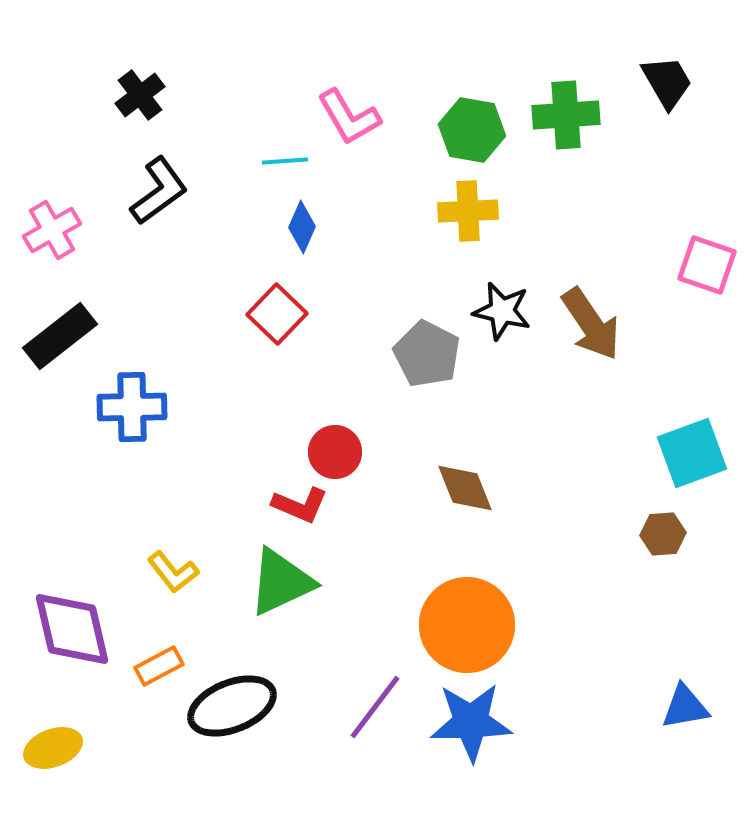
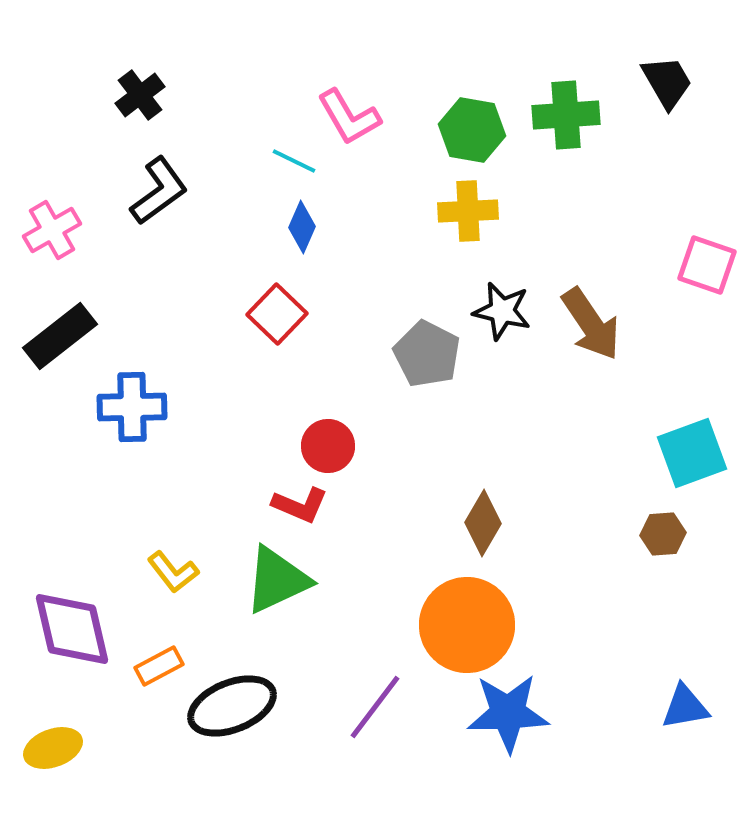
cyan line: moved 9 px right; rotated 30 degrees clockwise
red circle: moved 7 px left, 6 px up
brown diamond: moved 18 px right, 35 px down; rotated 52 degrees clockwise
green triangle: moved 4 px left, 2 px up
blue star: moved 37 px right, 9 px up
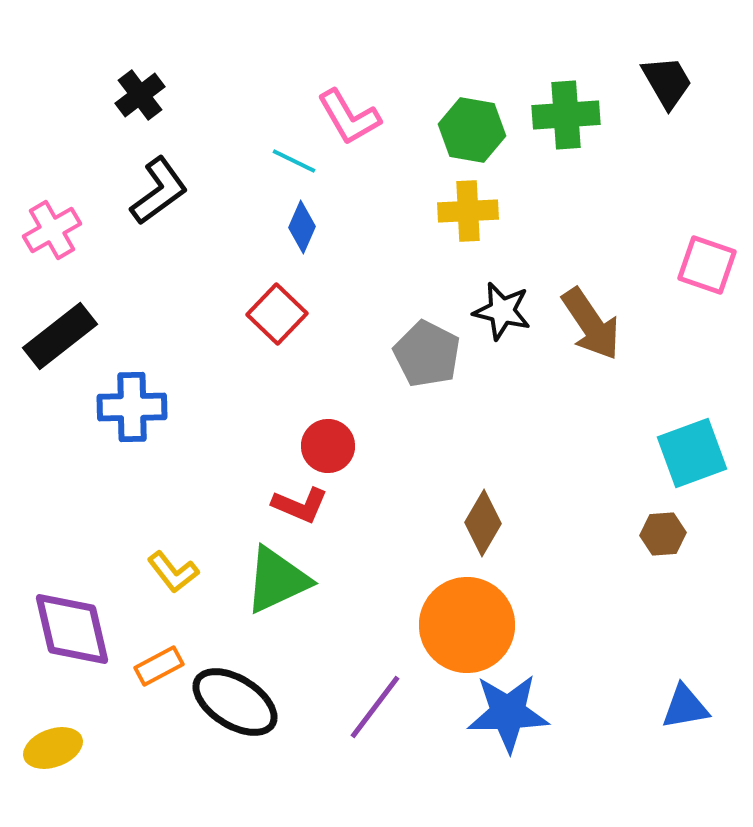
black ellipse: moved 3 px right, 4 px up; rotated 54 degrees clockwise
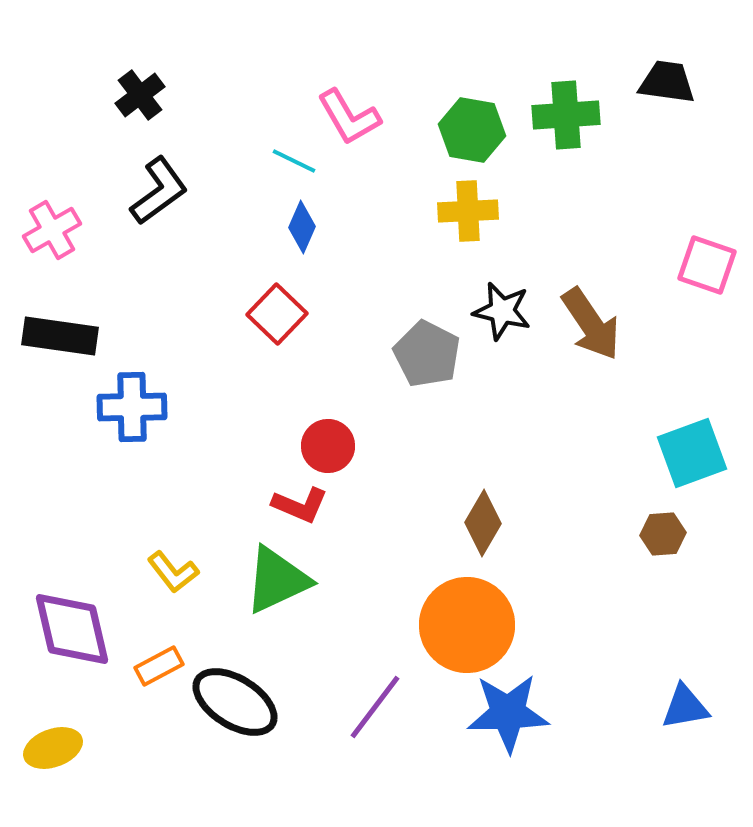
black trapezoid: rotated 52 degrees counterclockwise
black rectangle: rotated 46 degrees clockwise
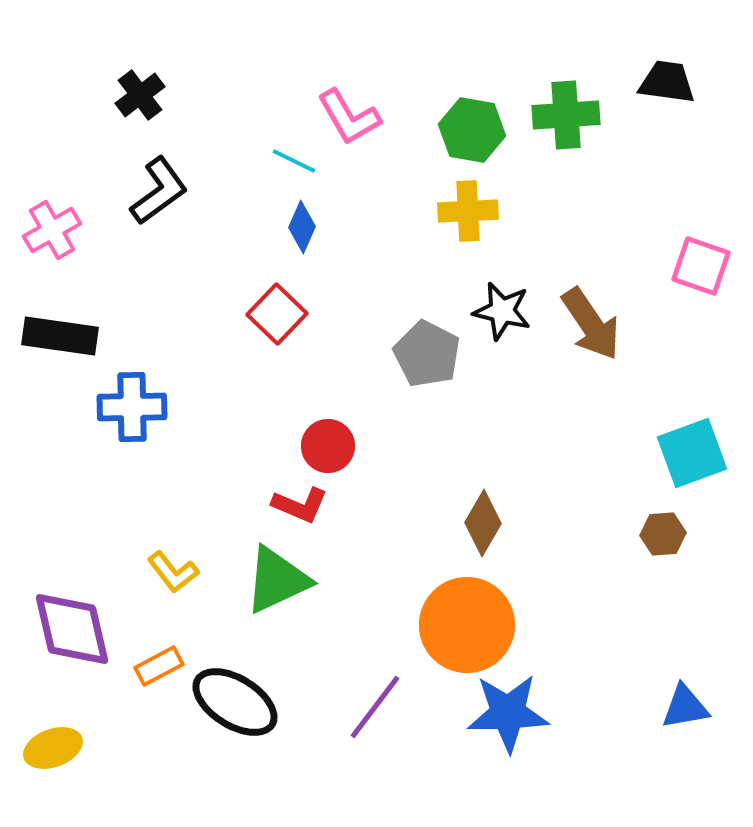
pink square: moved 6 px left, 1 px down
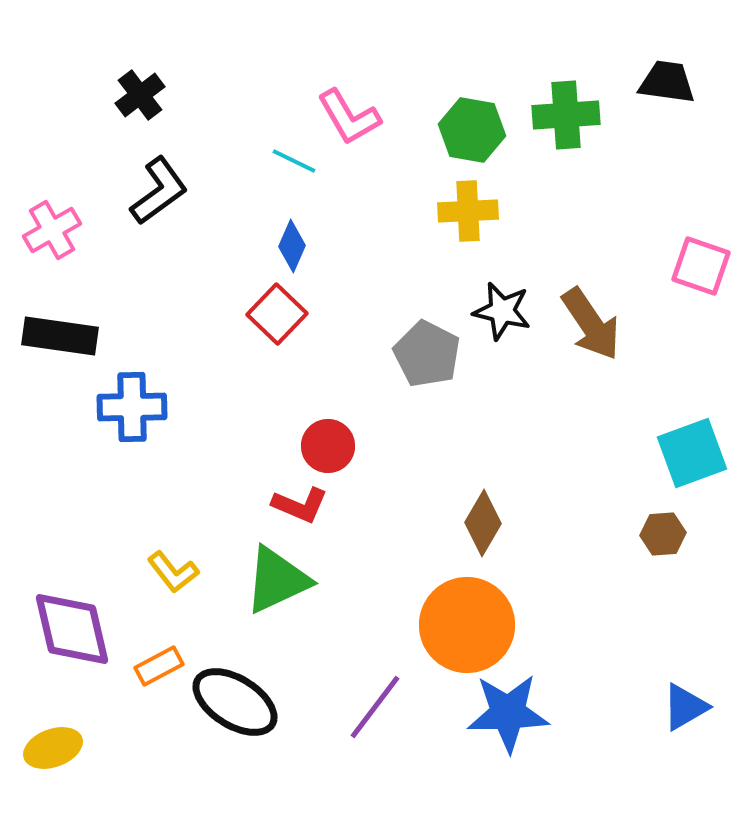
blue diamond: moved 10 px left, 19 px down
blue triangle: rotated 20 degrees counterclockwise
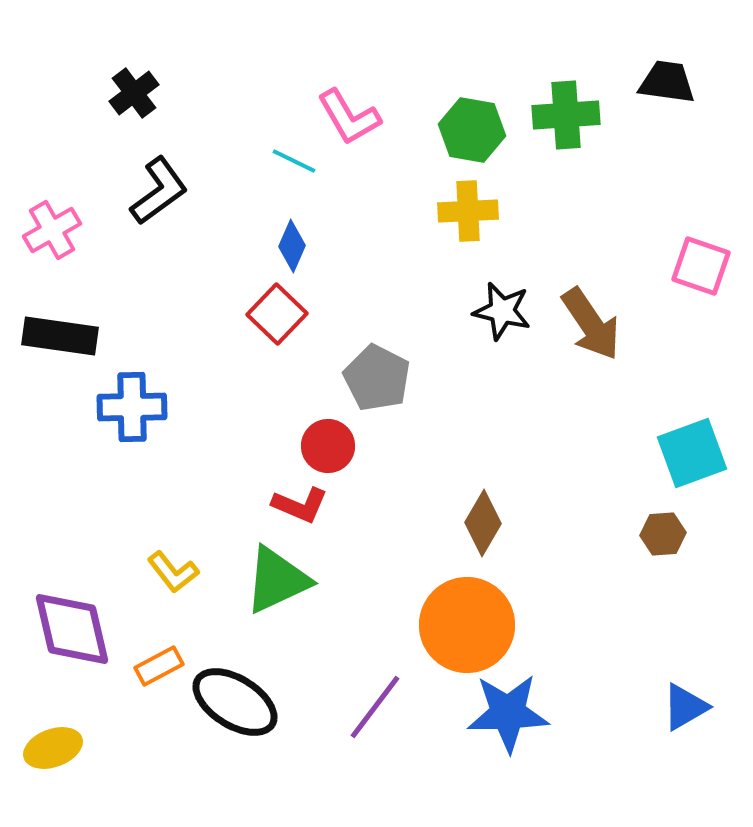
black cross: moved 6 px left, 2 px up
gray pentagon: moved 50 px left, 24 px down
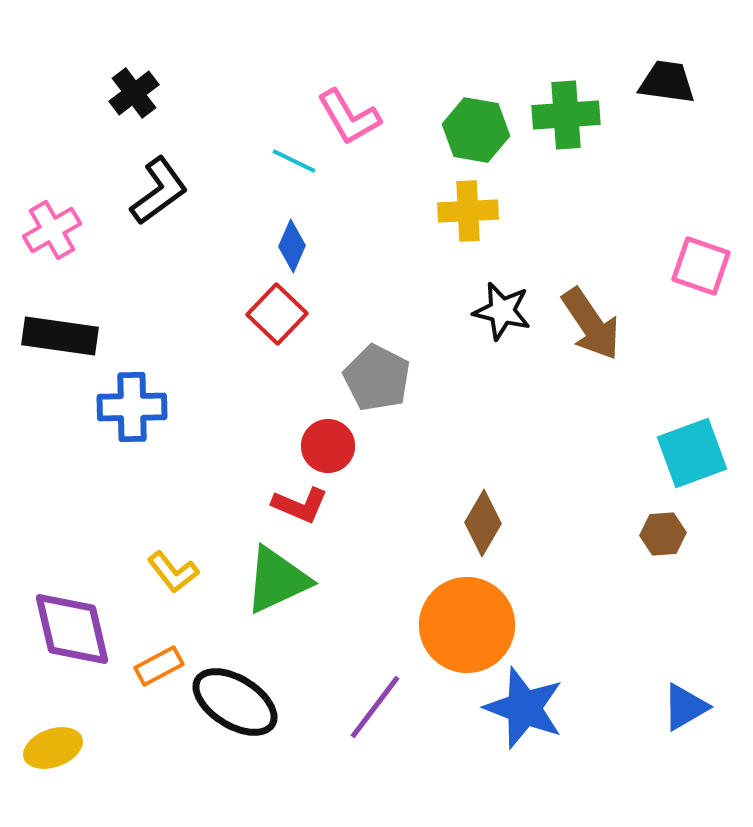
green hexagon: moved 4 px right
blue star: moved 16 px right, 5 px up; rotated 22 degrees clockwise
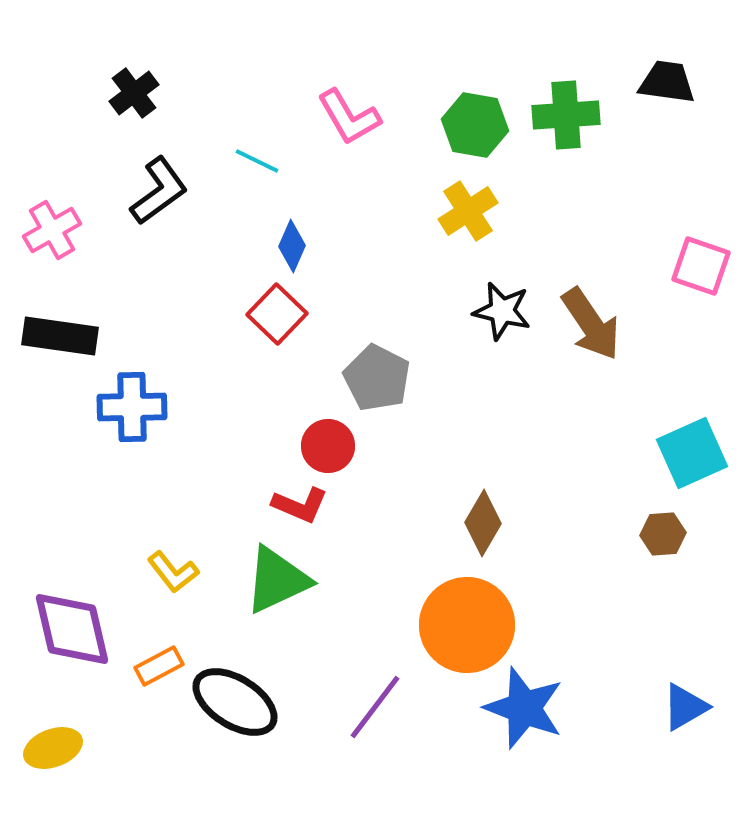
green hexagon: moved 1 px left, 5 px up
cyan line: moved 37 px left
yellow cross: rotated 30 degrees counterclockwise
cyan square: rotated 4 degrees counterclockwise
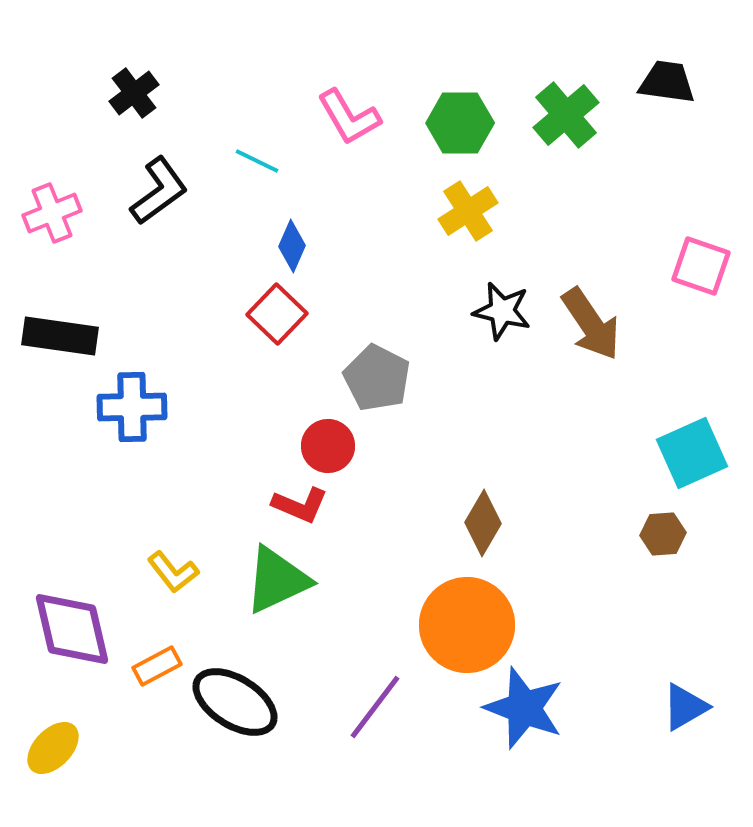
green cross: rotated 36 degrees counterclockwise
green hexagon: moved 15 px left, 2 px up; rotated 10 degrees counterclockwise
pink cross: moved 17 px up; rotated 8 degrees clockwise
orange rectangle: moved 2 px left
yellow ellipse: rotated 26 degrees counterclockwise
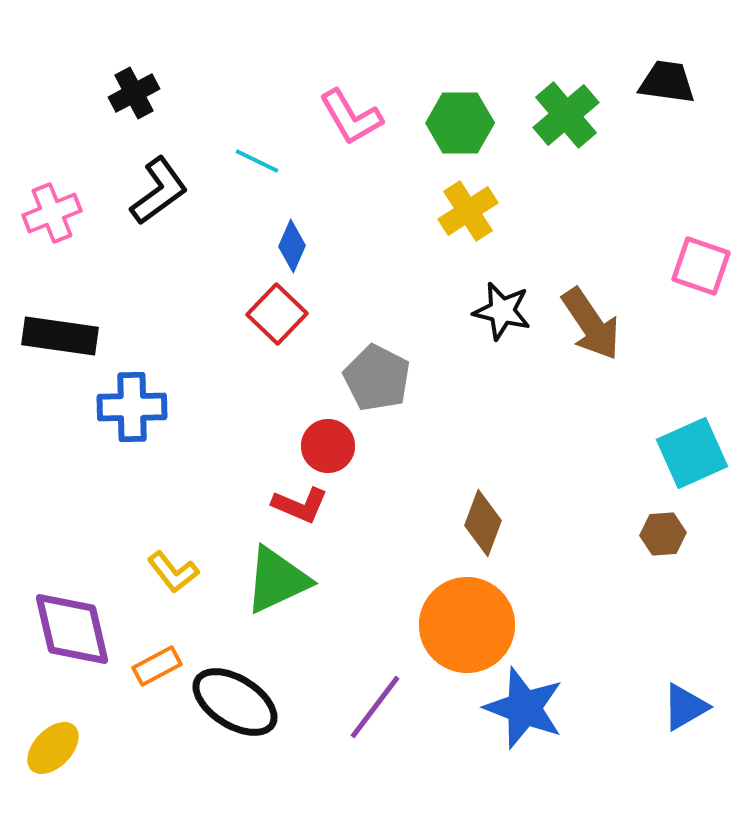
black cross: rotated 9 degrees clockwise
pink L-shape: moved 2 px right
brown diamond: rotated 10 degrees counterclockwise
